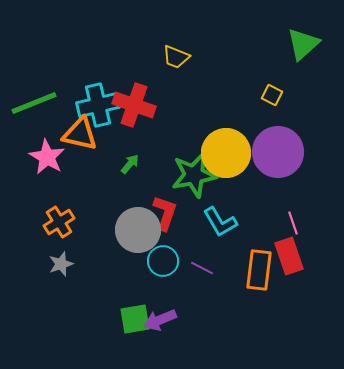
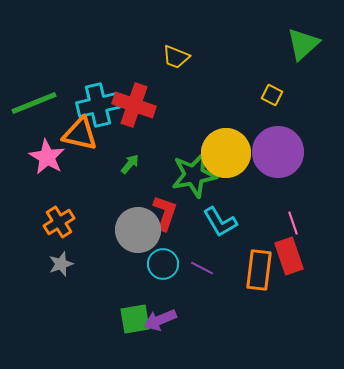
cyan circle: moved 3 px down
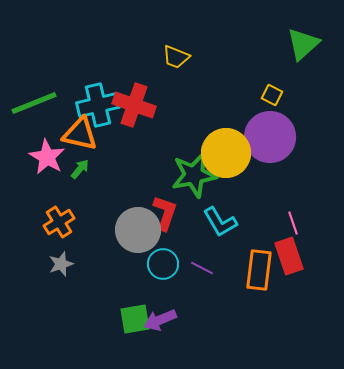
purple circle: moved 8 px left, 15 px up
green arrow: moved 50 px left, 5 px down
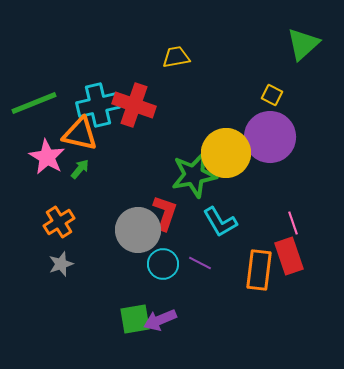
yellow trapezoid: rotated 148 degrees clockwise
purple line: moved 2 px left, 5 px up
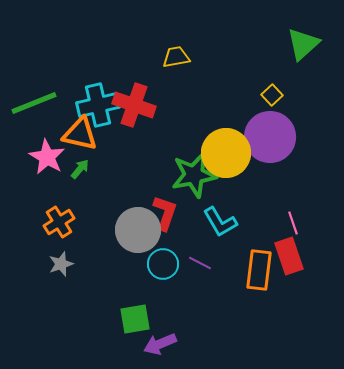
yellow square: rotated 20 degrees clockwise
purple arrow: moved 24 px down
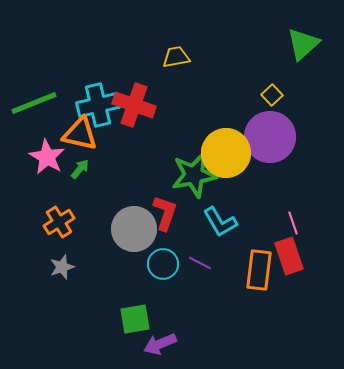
gray circle: moved 4 px left, 1 px up
gray star: moved 1 px right, 3 px down
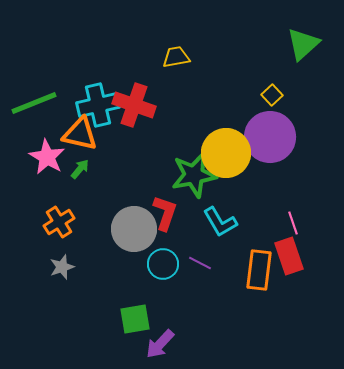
purple arrow: rotated 24 degrees counterclockwise
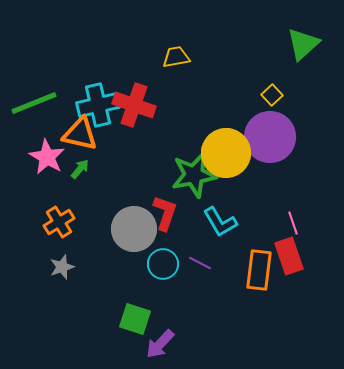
green square: rotated 28 degrees clockwise
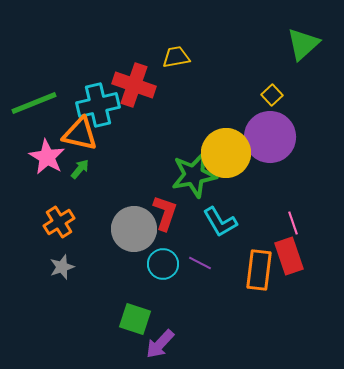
red cross: moved 20 px up
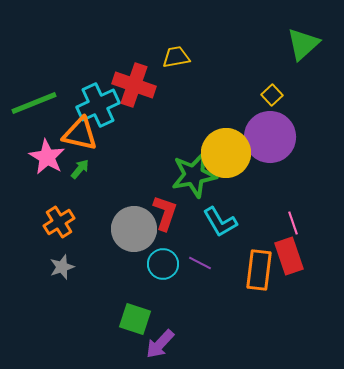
cyan cross: rotated 12 degrees counterclockwise
